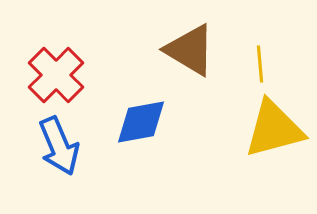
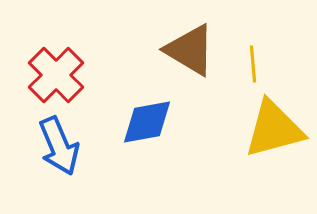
yellow line: moved 7 px left
blue diamond: moved 6 px right
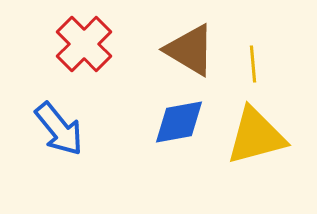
red cross: moved 28 px right, 31 px up
blue diamond: moved 32 px right
yellow triangle: moved 18 px left, 7 px down
blue arrow: moved 17 px up; rotated 16 degrees counterclockwise
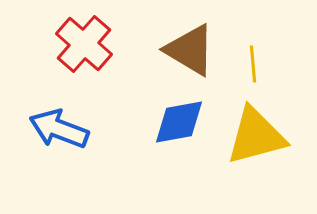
red cross: rotated 4 degrees counterclockwise
blue arrow: rotated 150 degrees clockwise
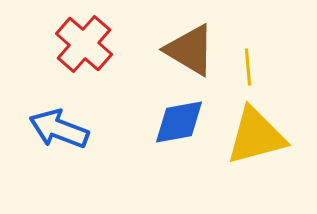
yellow line: moved 5 px left, 3 px down
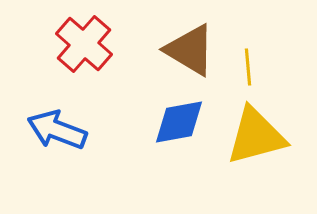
blue arrow: moved 2 px left, 1 px down
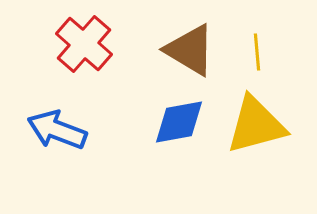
yellow line: moved 9 px right, 15 px up
yellow triangle: moved 11 px up
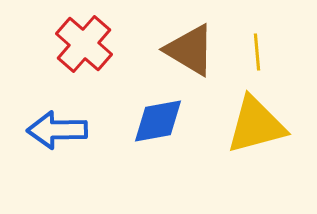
blue diamond: moved 21 px left, 1 px up
blue arrow: rotated 22 degrees counterclockwise
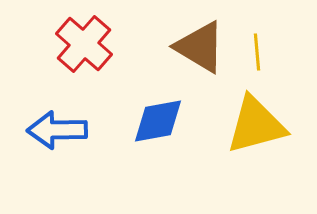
brown triangle: moved 10 px right, 3 px up
